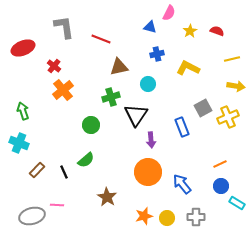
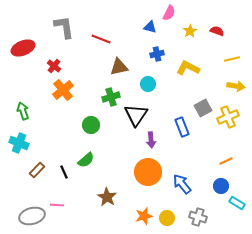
orange line: moved 6 px right, 3 px up
gray cross: moved 2 px right; rotated 18 degrees clockwise
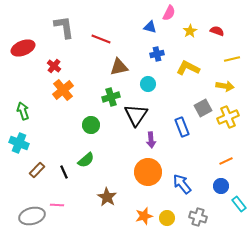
yellow arrow: moved 11 px left
cyan rectangle: moved 2 px right, 1 px down; rotated 21 degrees clockwise
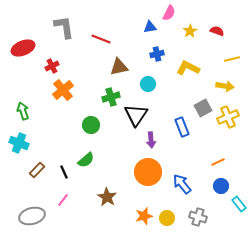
blue triangle: rotated 24 degrees counterclockwise
red cross: moved 2 px left; rotated 24 degrees clockwise
orange line: moved 8 px left, 1 px down
pink line: moved 6 px right, 5 px up; rotated 56 degrees counterclockwise
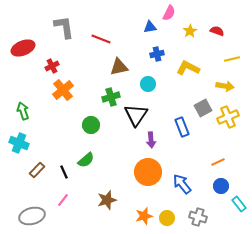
brown star: moved 3 px down; rotated 24 degrees clockwise
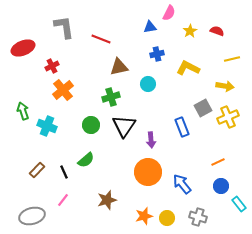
black triangle: moved 12 px left, 11 px down
cyan cross: moved 28 px right, 17 px up
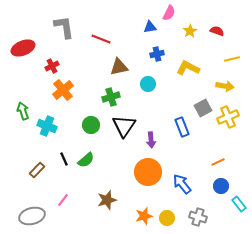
black line: moved 13 px up
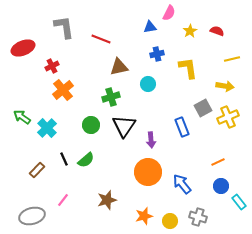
yellow L-shape: rotated 55 degrees clockwise
green arrow: moved 1 px left, 6 px down; rotated 36 degrees counterclockwise
cyan cross: moved 2 px down; rotated 24 degrees clockwise
cyan rectangle: moved 2 px up
yellow circle: moved 3 px right, 3 px down
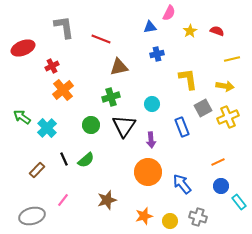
yellow L-shape: moved 11 px down
cyan circle: moved 4 px right, 20 px down
